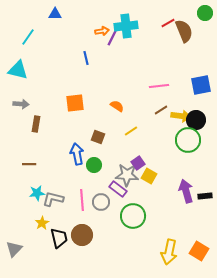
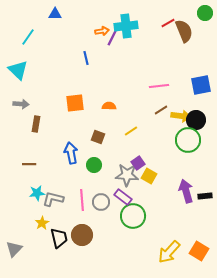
cyan triangle at (18, 70): rotated 30 degrees clockwise
orange semicircle at (117, 106): moved 8 px left; rotated 32 degrees counterclockwise
blue arrow at (77, 154): moved 6 px left, 1 px up
purple rectangle at (118, 189): moved 5 px right, 8 px down
yellow arrow at (169, 252): rotated 30 degrees clockwise
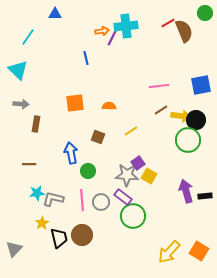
green circle at (94, 165): moved 6 px left, 6 px down
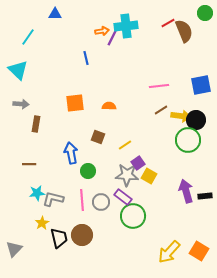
yellow line at (131, 131): moved 6 px left, 14 px down
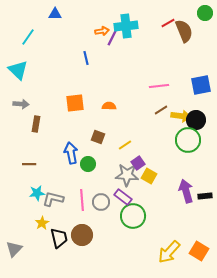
green circle at (88, 171): moved 7 px up
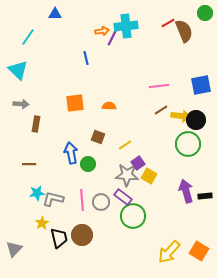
green circle at (188, 140): moved 4 px down
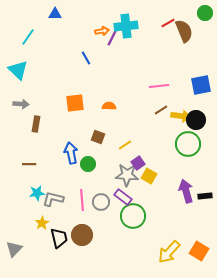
blue line at (86, 58): rotated 16 degrees counterclockwise
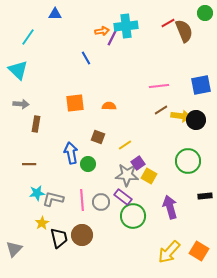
green circle at (188, 144): moved 17 px down
purple arrow at (186, 191): moved 16 px left, 16 px down
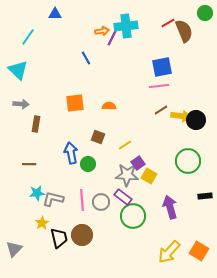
blue square at (201, 85): moved 39 px left, 18 px up
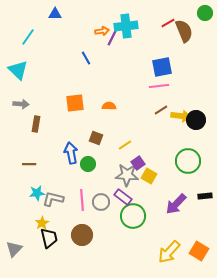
brown square at (98, 137): moved 2 px left, 1 px down
purple arrow at (170, 207): moved 6 px right, 3 px up; rotated 120 degrees counterclockwise
black trapezoid at (59, 238): moved 10 px left
